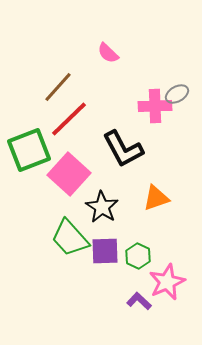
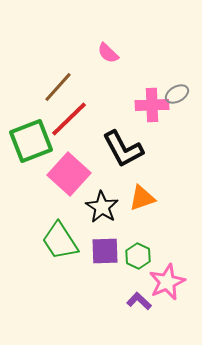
pink cross: moved 3 px left, 1 px up
green square: moved 2 px right, 9 px up
orange triangle: moved 14 px left
green trapezoid: moved 10 px left, 3 px down; rotated 9 degrees clockwise
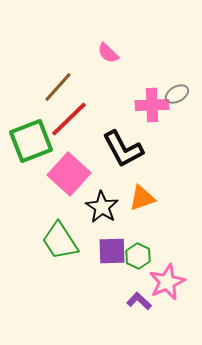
purple square: moved 7 px right
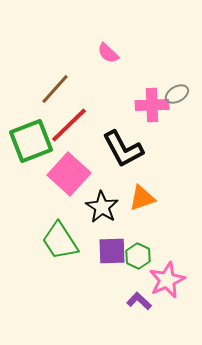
brown line: moved 3 px left, 2 px down
red line: moved 6 px down
pink star: moved 2 px up
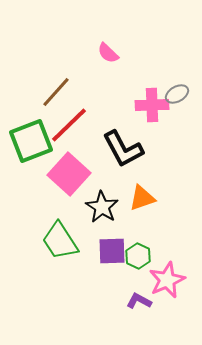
brown line: moved 1 px right, 3 px down
purple L-shape: rotated 15 degrees counterclockwise
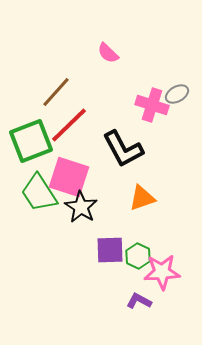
pink cross: rotated 20 degrees clockwise
pink square: moved 3 px down; rotated 24 degrees counterclockwise
black star: moved 21 px left
green trapezoid: moved 21 px left, 48 px up
purple square: moved 2 px left, 1 px up
pink star: moved 5 px left, 8 px up; rotated 21 degrees clockwise
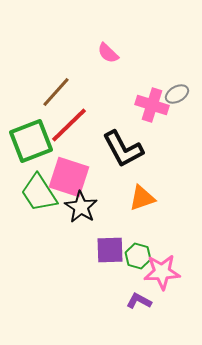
green hexagon: rotated 10 degrees counterclockwise
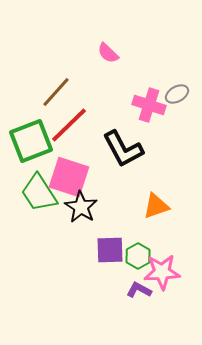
pink cross: moved 3 px left
orange triangle: moved 14 px right, 8 px down
green hexagon: rotated 15 degrees clockwise
purple L-shape: moved 11 px up
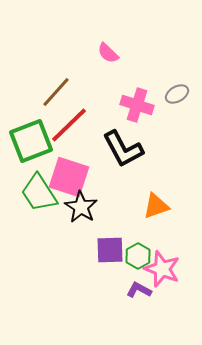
pink cross: moved 12 px left
pink star: moved 3 px up; rotated 24 degrees clockwise
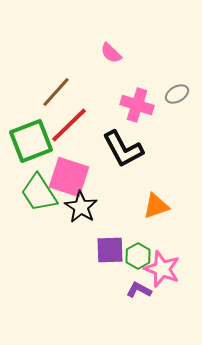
pink semicircle: moved 3 px right
